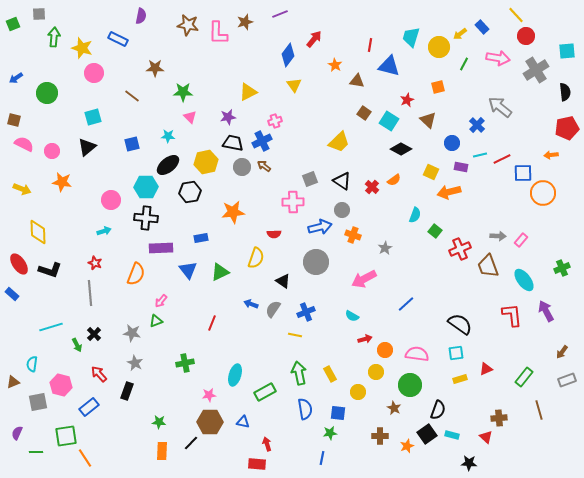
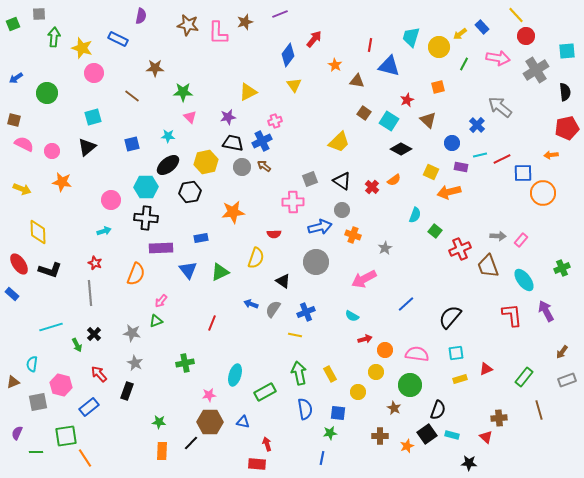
black semicircle at (460, 324): moved 10 px left, 7 px up; rotated 85 degrees counterclockwise
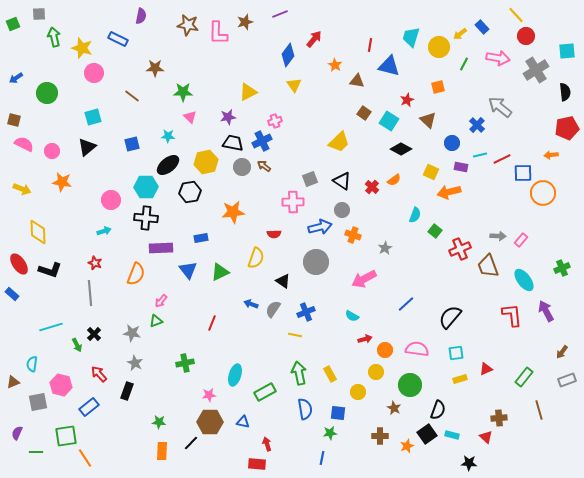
green arrow at (54, 37): rotated 18 degrees counterclockwise
pink semicircle at (417, 354): moved 5 px up
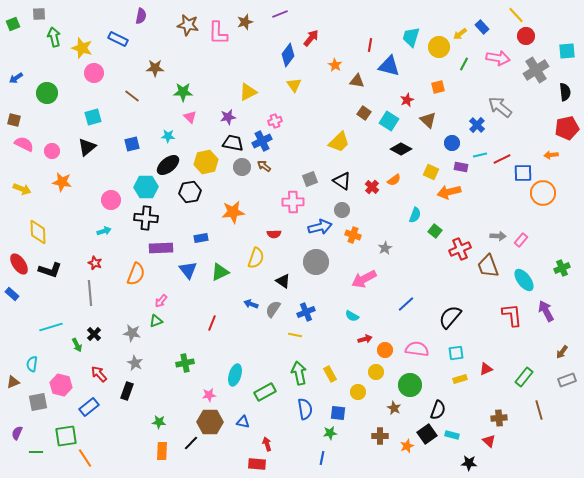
red arrow at (314, 39): moved 3 px left, 1 px up
red triangle at (486, 437): moved 3 px right, 4 px down
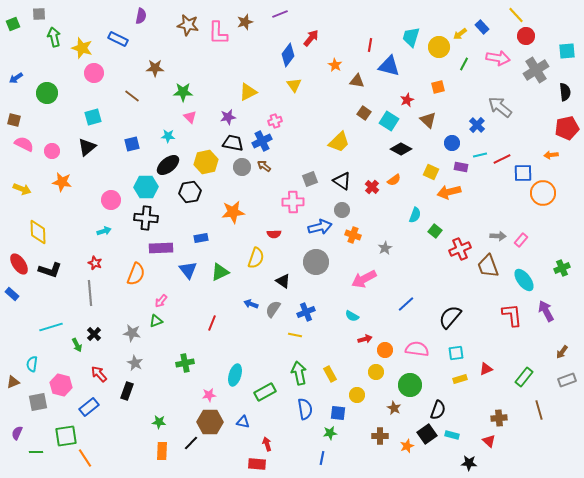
yellow circle at (358, 392): moved 1 px left, 3 px down
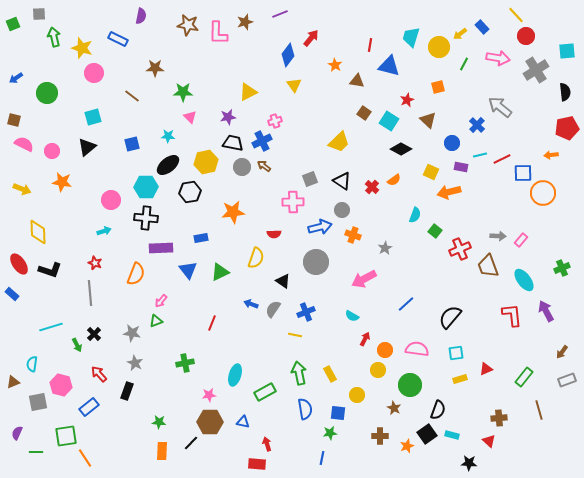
red arrow at (365, 339): rotated 48 degrees counterclockwise
yellow circle at (376, 372): moved 2 px right, 2 px up
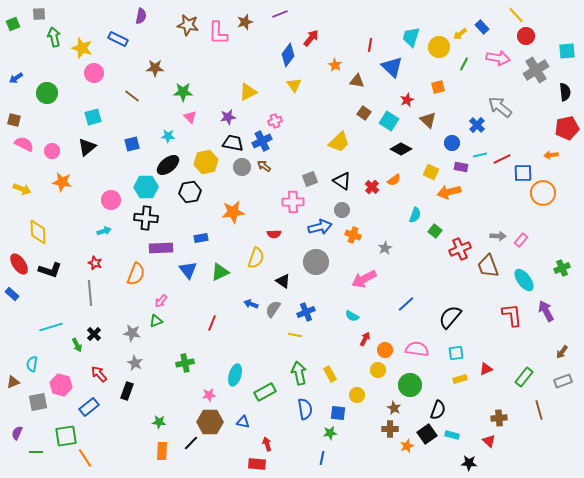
blue triangle at (389, 66): moved 3 px right, 1 px down; rotated 30 degrees clockwise
gray rectangle at (567, 380): moved 4 px left, 1 px down
brown cross at (380, 436): moved 10 px right, 7 px up
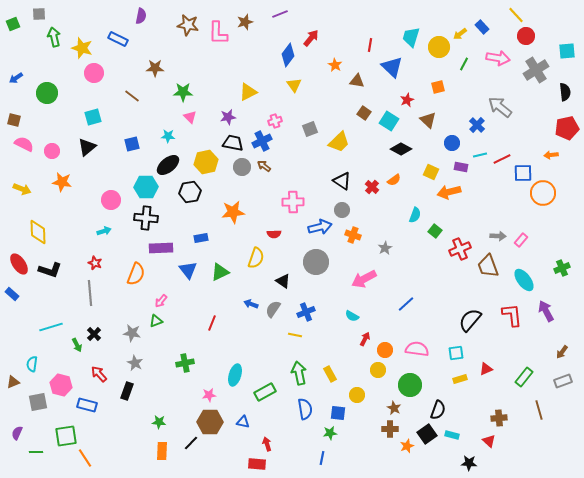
gray square at (310, 179): moved 50 px up
black semicircle at (450, 317): moved 20 px right, 3 px down
blue rectangle at (89, 407): moved 2 px left, 2 px up; rotated 54 degrees clockwise
